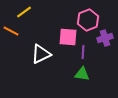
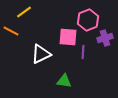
green triangle: moved 18 px left, 7 px down
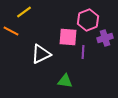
green triangle: moved 1 px right
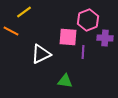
purple cross: rotated 21 degrees clockwise
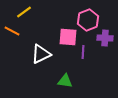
orange line: moved 1 px right
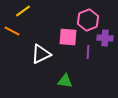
yellow line: moved 1 px left, 1 px up
purple line: moved 5 px right
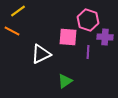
yellow line: moved 5 px left
pink hexagon: rotated 20 degrees counterclockwise
purple cross: moved 1 px up
green triangle: rotated 42 degrees counterclockwise
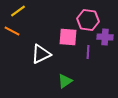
pink hexagon: rotated 10 degrees counterclockwise
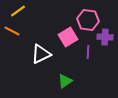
pink square: rotated 36 degrees counterclockwise
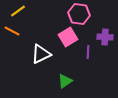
pink hexagon: moved 9 px left, 6 px up
